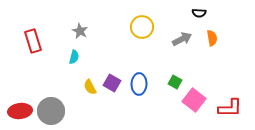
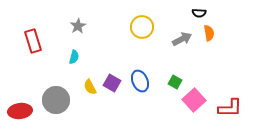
gray star: moved 2 px left, 5 px up; rotated 14 degrees clockwise
orange semicircle: moved 3 px left, 5 px up
blue ellipse: moved 1 px right, 3 px up; rotated 25 degrees counterclockwise
pink square: rotated 10 degrees clockwise
gray circle: moved 5 px right, 11 px up
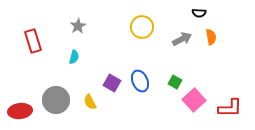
orange semicircle: moved 2 px right, 4 px down
yellow semicircle: moved 15 px down
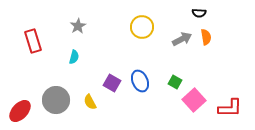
orange semicircle: moved 5 px left
red ellipse: rotated 40 degrees counterclockwise
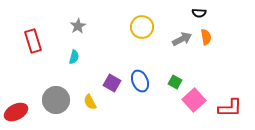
red ellipse: moved 4 px left, 1 px down; rotated 20 degrees clockwise
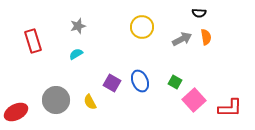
gray star: rotated 14 degrees clockwise
cyan semicircle: moved 2 px right, 3 px up; rotated 136 degrees counterclockwise
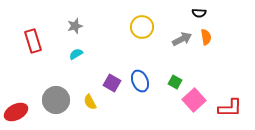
gray star: moved 3 px left
